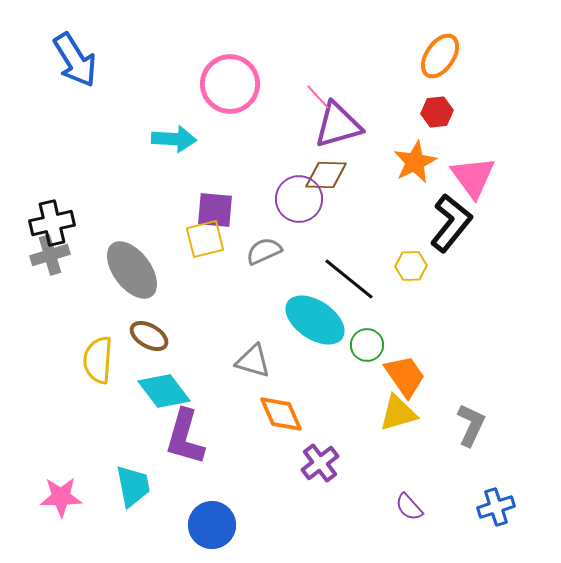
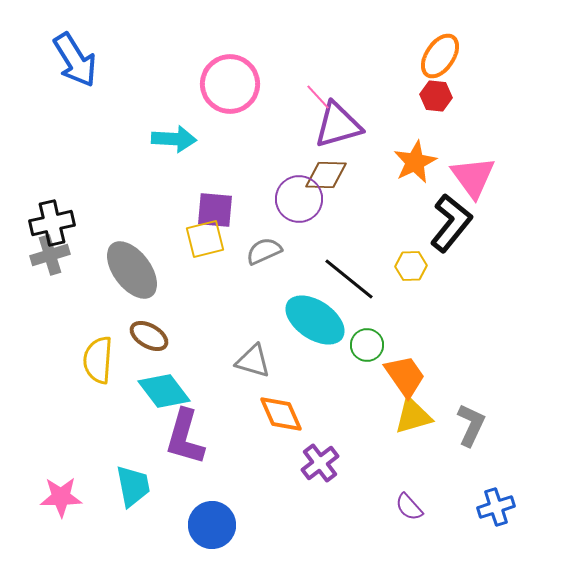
red hexagon: moved 1 px left, 16 px up; rotated 12 degrees clockwise
yellow triangle: moved 15 px right, 3 px down
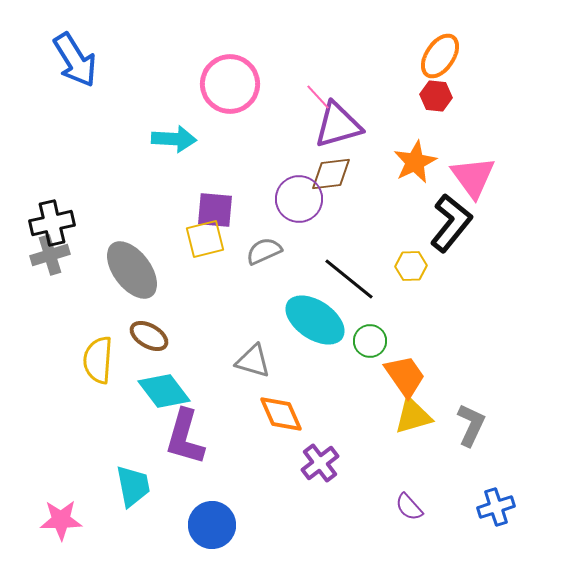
brown diamond: moved 5 px right, 1 px up; rotated 9 degrees counterclockwise
green circle: moved 3 px right, 4 px up
pink star: moved 23 px down
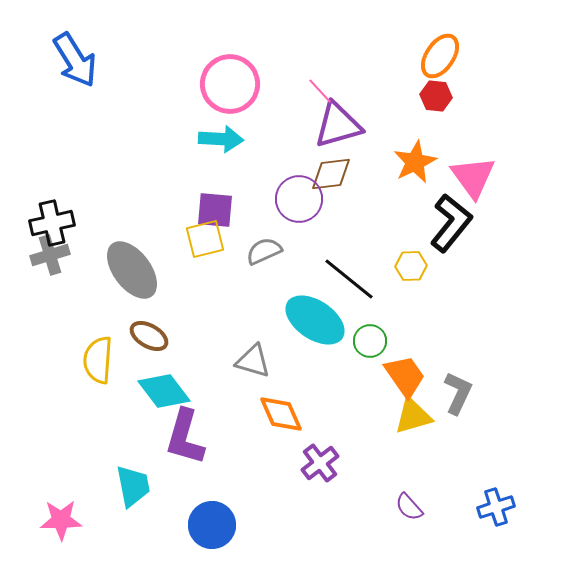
pink line: moved 2 px right, 6 px up
cyan arrow: moved 47 px right
gray L-shape: moved 13 px left, 32 px up
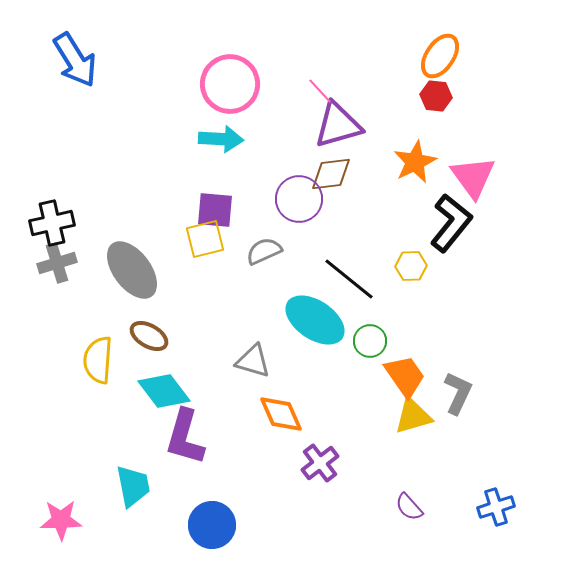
gray cross: moved 7 px right, 8 px down
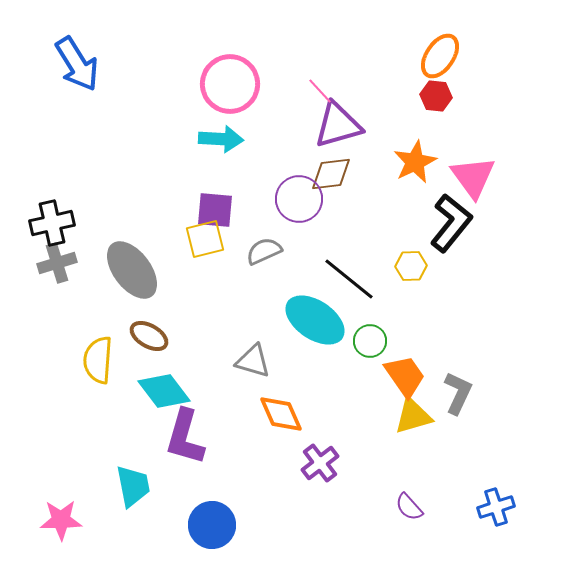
blue arrow: moved 2 px right, 4 px down
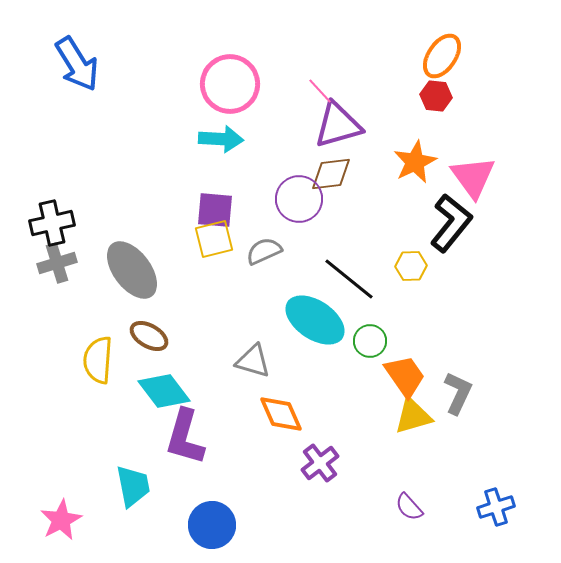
orange ellipse: moved 2 px right
yellow square: moved 9 px right
pink star: rotated 27 degrees counterclockwise
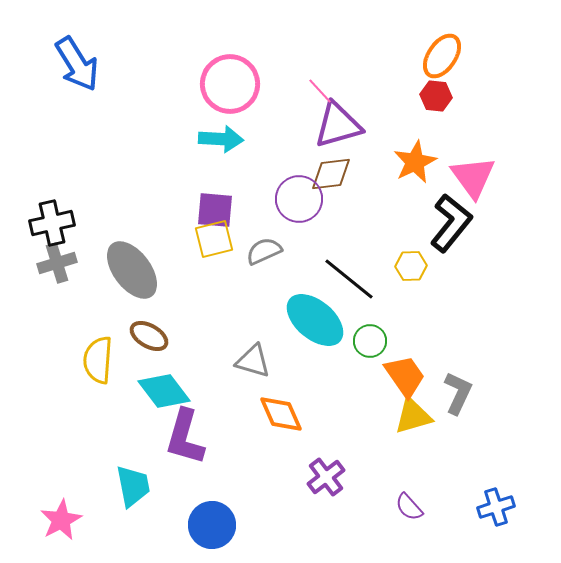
cyan ellipse: rotated 6 degrees clockwise
purple cross: moved 6 px right, 14 px down
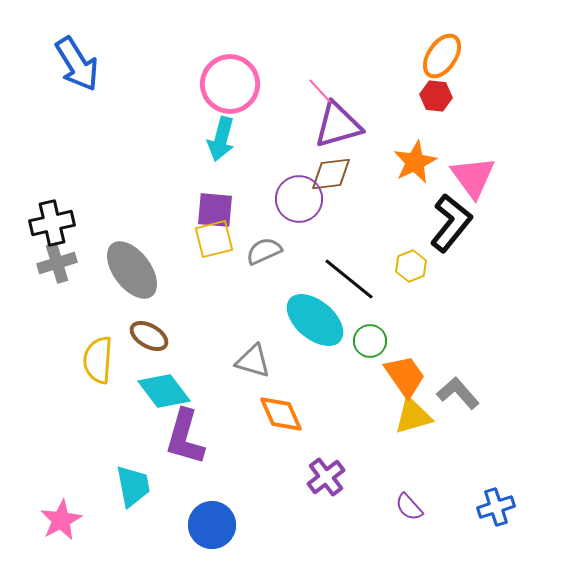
cyan arrow: rotated 102 degrees clockwise
yellow hexagon: rotated 20 degrees counterclockwise
gray L-shape: rotated 66 degrees counterclockwise
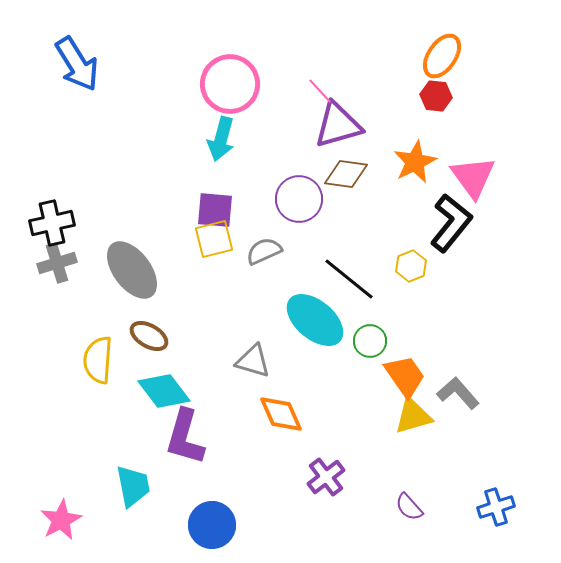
brown diamond: moved 15 px right; rotated 15 degrees clockwise
